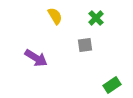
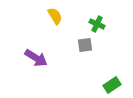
green cross: moved 1 px right, 6 px down; rotated 21 degrees counterclockwise
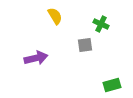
green cross: moved 4 px right
purple arrow: rotated 45 degrees counterclockwise
green rectangle: rotated 18 degrees clockwise
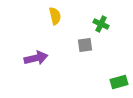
yellow semicircle: rotated 18 degrees clockwise
green rectangle: moved 7 px right, 3 px up
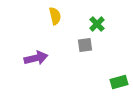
green cross: moved 4 px left; rotated 21 degrees clockwise
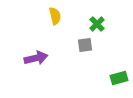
green rectangle: moved 4 px up
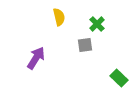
yellow semicircle: moved 4 px right, 1 px down
purple arrow: rotated 45 degrees counterclockwise
green rectangle: rotated 60 degrees clockwise
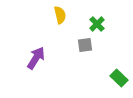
yellow semicircle: moved 1 px right, 2 px up
